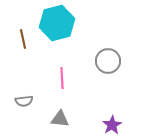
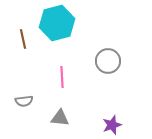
pink line: moved 1 px up
gray triangle: moved 1 px up
purple star: rotated 12 degrees clockwise
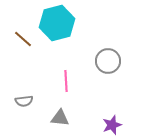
brown line: rotated 36 degrees counterclockwise
pink line: moved 4 px right, 4 px down
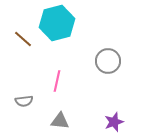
pink line: moved 9 px left; rotated 15 degrees clockwise
gray triangle: moved 3 px down
purple star: moved 2 px right, 3 px up
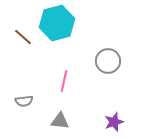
brown line: moved 2 px up
pink line: moved 7 px right
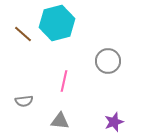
brown line: moved 3 px up
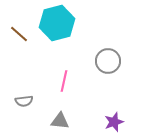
brown line: moved 4 px left
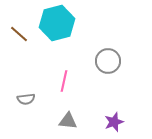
gray semicircle: moved 2 px right, 2 px up
gray triangle: moved 8 px right
